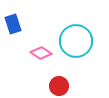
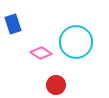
cyan circle: moved 1 px down
red circle: moved 3 px left, 1 px up
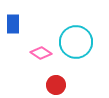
blue rectangle: rotated 18 degrees clockwise
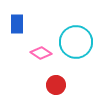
blue rectangle: moved 4 px right
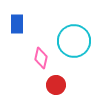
cyan circle: moved 2 px left, 1 px up
pink diamond: moved 5 px down; rotated 70 degrees clockwise
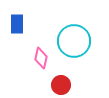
red circle: moved 5 px right
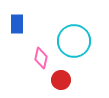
red circle: moved 5 px up
